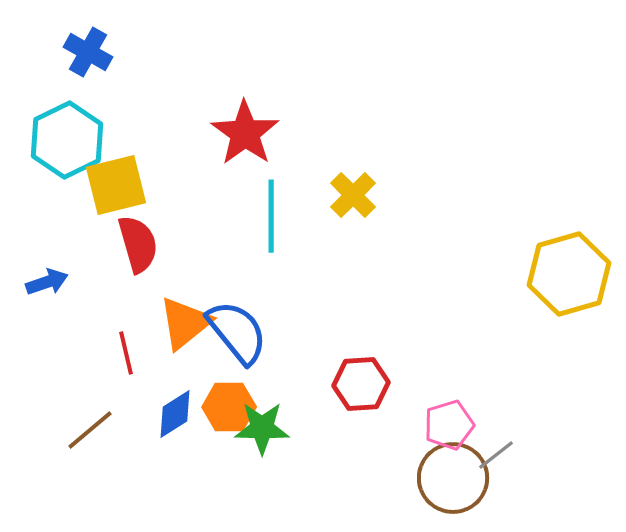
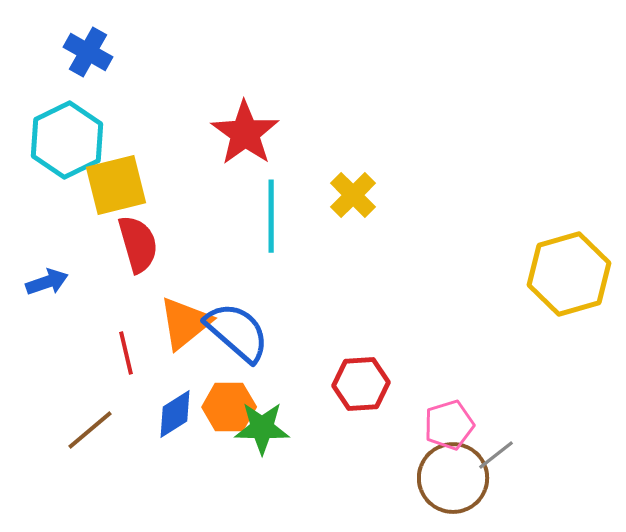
blue semicircle: rotated 10 degrees counterclockwise
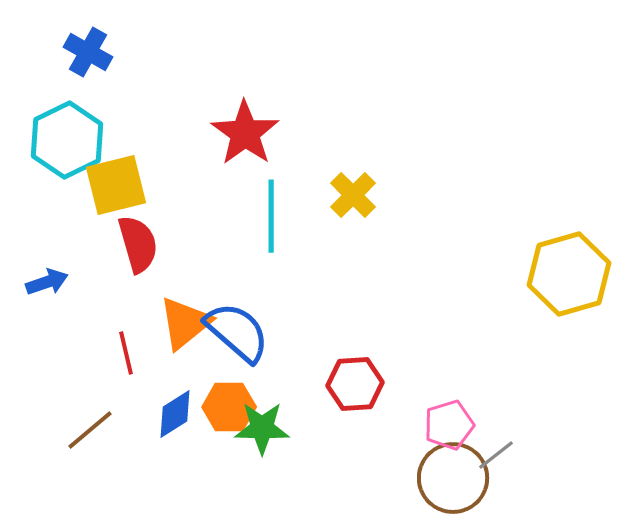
red hexagon: moved 6 px left
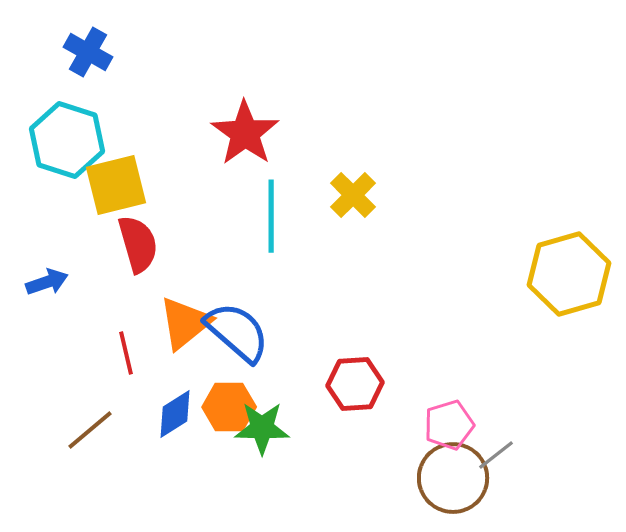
cyan hexagon: rotated 16 degrees counterclockwise
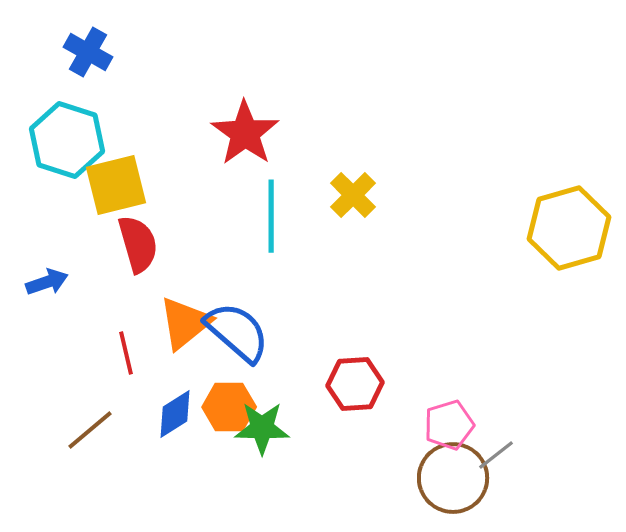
yellow hexagon: moved 46 px up
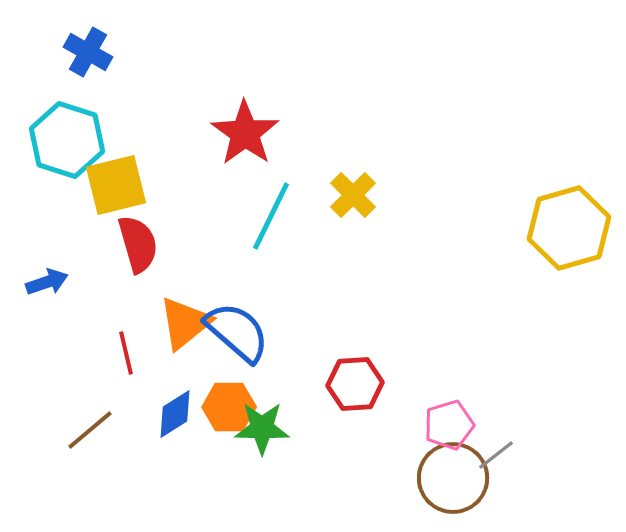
cyan line: rotated 26 degrees clockwise
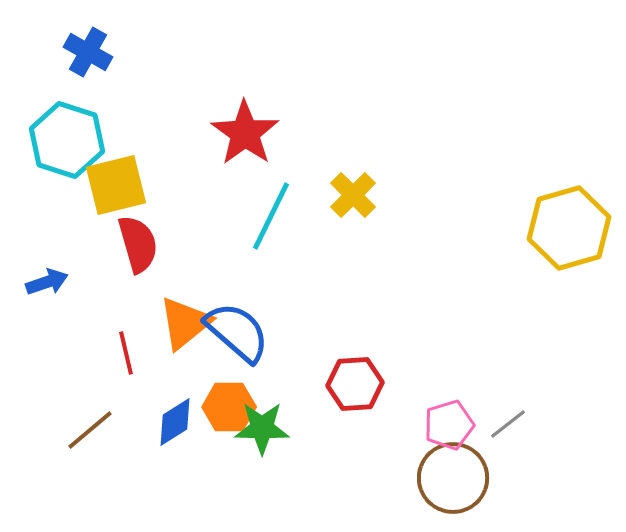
blue diamond: moved 8 px down
gray line: moved 12 px right, 31 px up
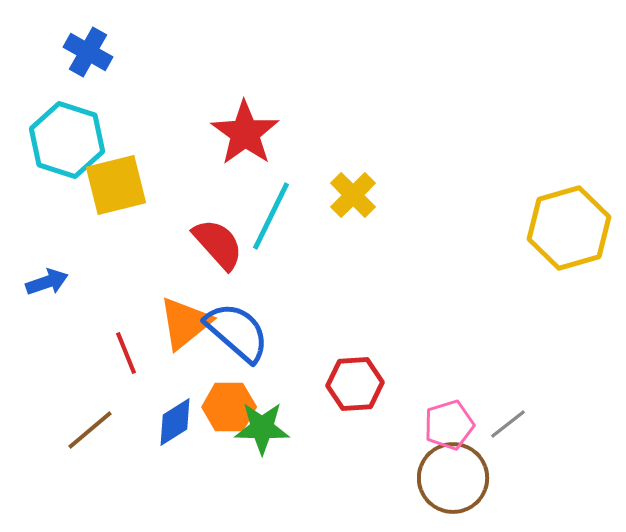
red semicircle: moved 80 px right; rotated 26 degrees counterclockwise
red line: rotated 9 degrees counterclockwise
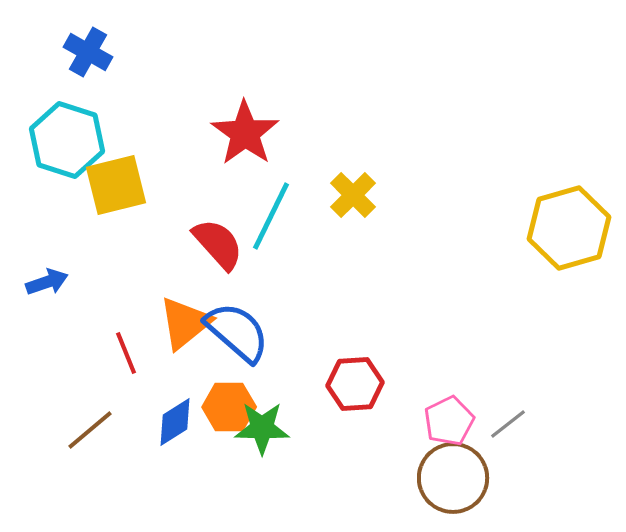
pink pentagon: moved 4 px up; rotated 9 degrees counterclockwise
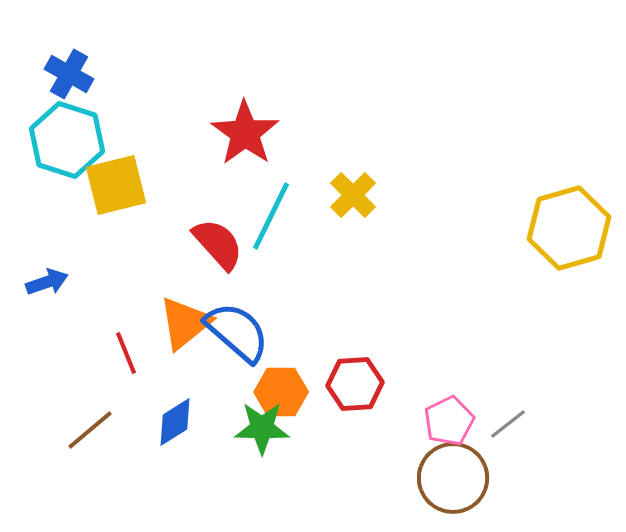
blue cross: moved 19 px left, 22 px down
orange hexagon: moved 52 px right, 15 px up
